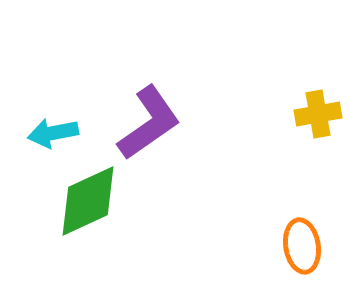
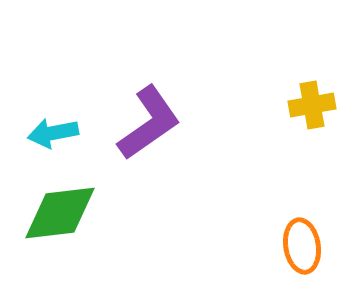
yellow cross: moved 6 px left, 9 px up
green diamond: moved 28 px left, 12 px down; rotated 18 degrees clockwise
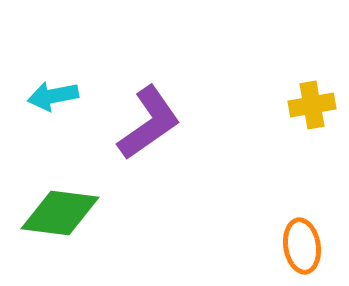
cyan arrow: moved 37 px up
green diamond: rotated 14 degrees clockwise
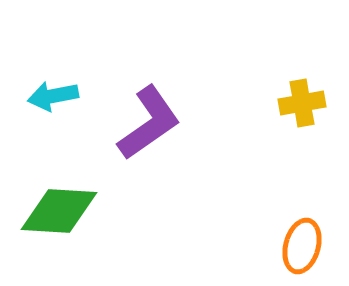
yellow cross: moved 10 px left, 2 px up
green diamond: moved 1 px left, 2 px up; rotated 4 degrees counterclockwise
orange ellipse: rotated 24 degrees clockwise
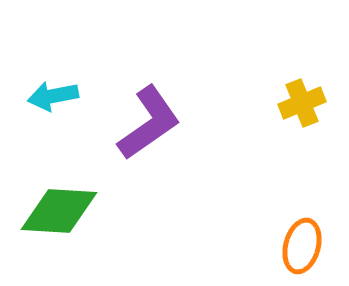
yellow cross: rotated 12 degrees counterclockwise
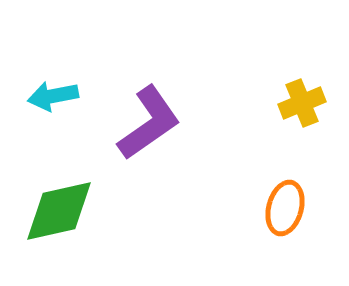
green diamond: rotated 16 degrees counterclockwise
orange ellipse: moved 17 px left, 38 px up
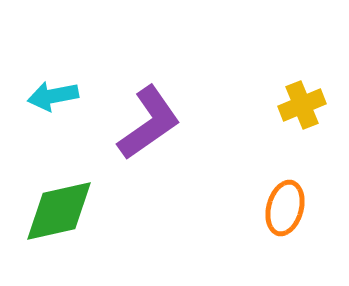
yellow cross: moved 2 px down
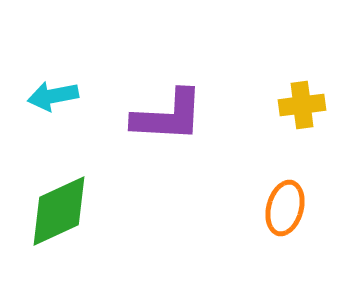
yellow cross: rotated 15 degrees clockwise
purple L-shape: moved 19 px right, 7 px up; rotated 38 degrees clockwise
green diamond: rotated 12 degrees counterclockwise
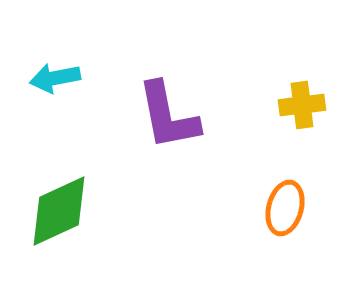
cyan arrow: moved 2 px right, 18 px up
purple L-shape: rotated 76 degrees clockwise
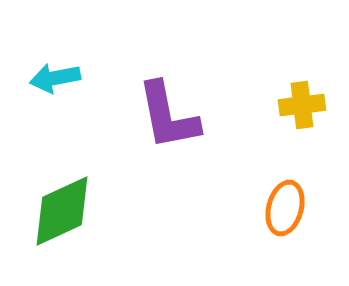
green diamond: moved 3 px right
